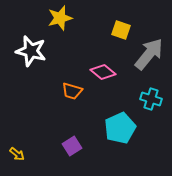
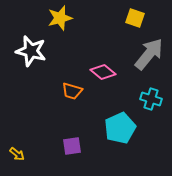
yellow square: moved 14 px right, 12 px up
purple square: rotated 24 degrees clockwise
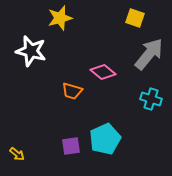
cyan pentagon: moved 15 px left, 11 px down
purple square: moved 1 px left
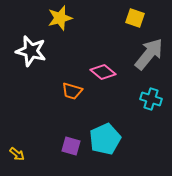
purple square: rotated 24 degrees clockwise
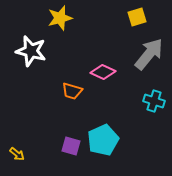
yellow square: moved 2 px right, 1 px up; rotated 36 degrees counterclockwise
pink diamond: rotated 15 degrees counterclockwise
cyan cross: moved 3 px right, 2 px down
cyan pentagon: moved 2 px left, 1 px down
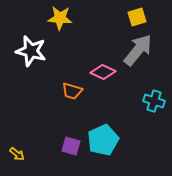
yellow star: rotated 20 degrees clockwise
gray arrow: moved 11 px left, 4 px up
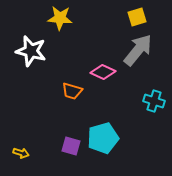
cyan pentagon: moved 2 px up; rotated 8 degrees clockwise
yellow arrow: moved 4 px right, 1 px up; rotated 21 degrees counterclockwise
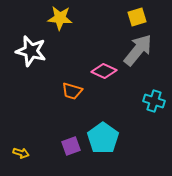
pink diamond: moved 1 px right, 1 px up
cyan pentagon: rotated 20 degrees counterclockwise
purple square: rotated 36 degrees counterclockwise
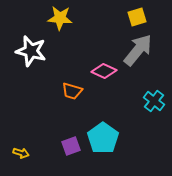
cyan cross: rotated 20 degrees clockwise
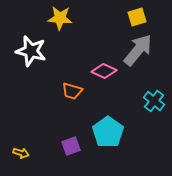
cyan pentagon: moved 5 px right, 6 px up
